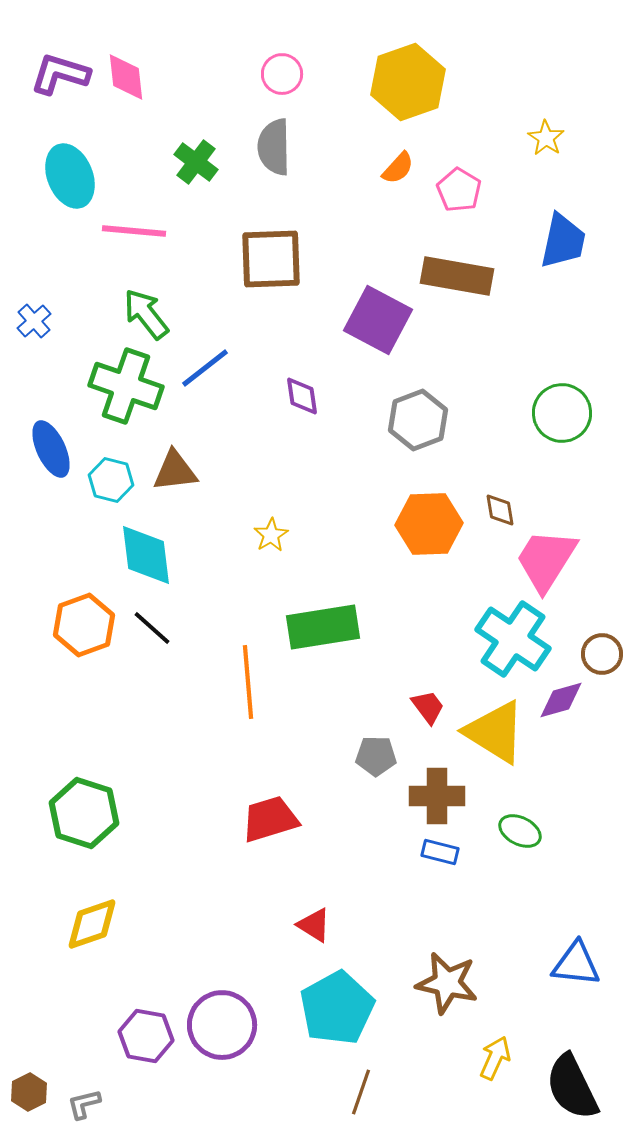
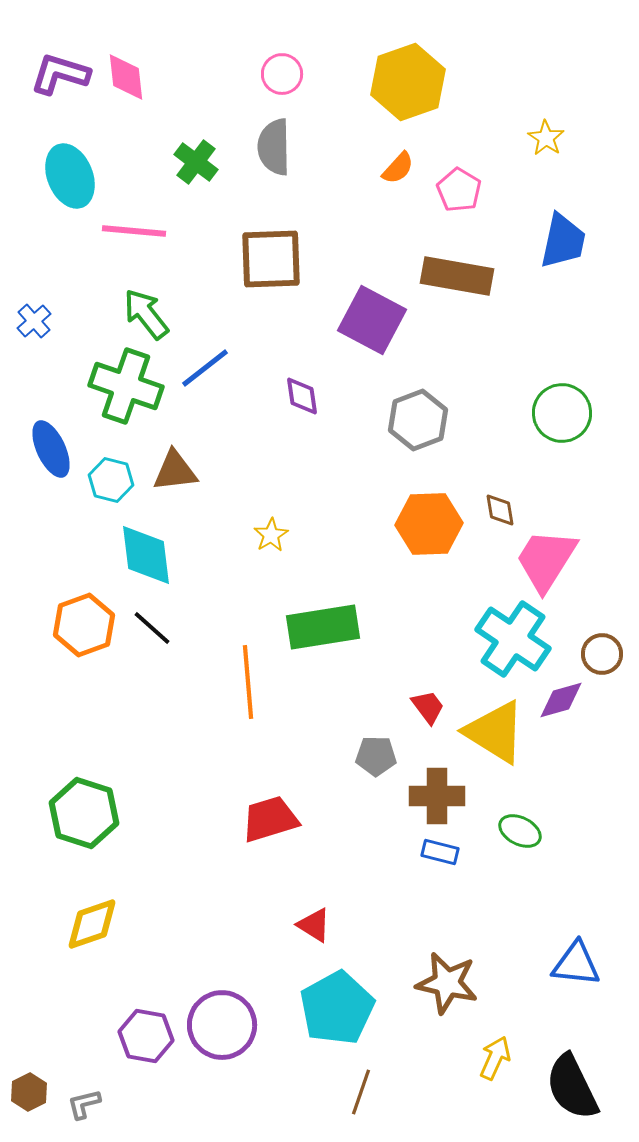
purple square at (378, 320): moved 6 px left
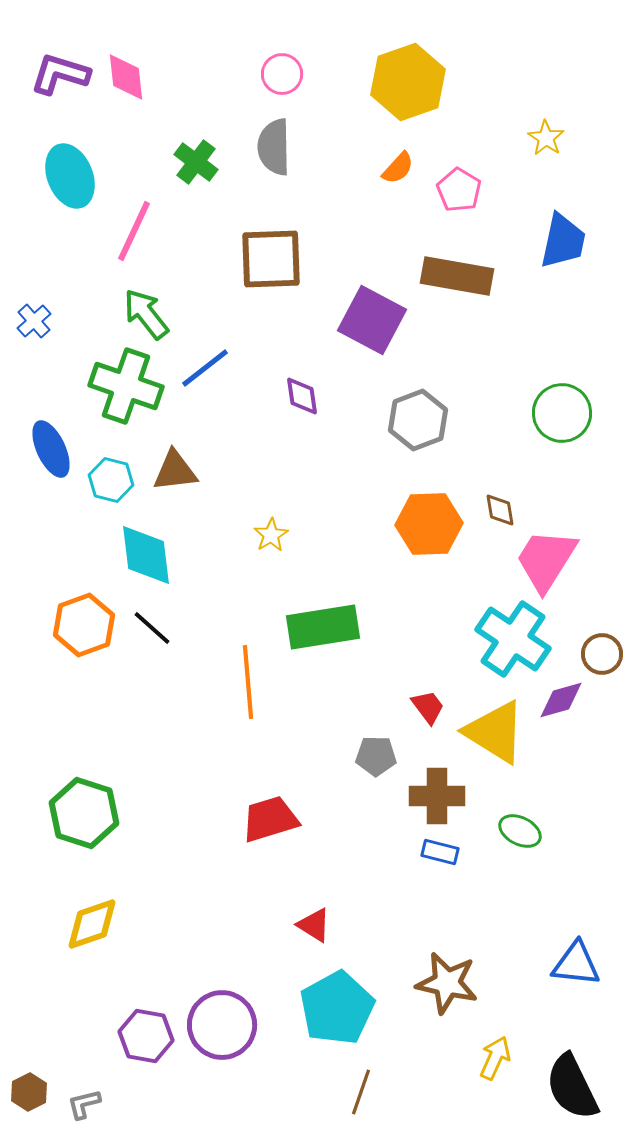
pink line at (134, 231): rotated 70 degrees counterclockwise
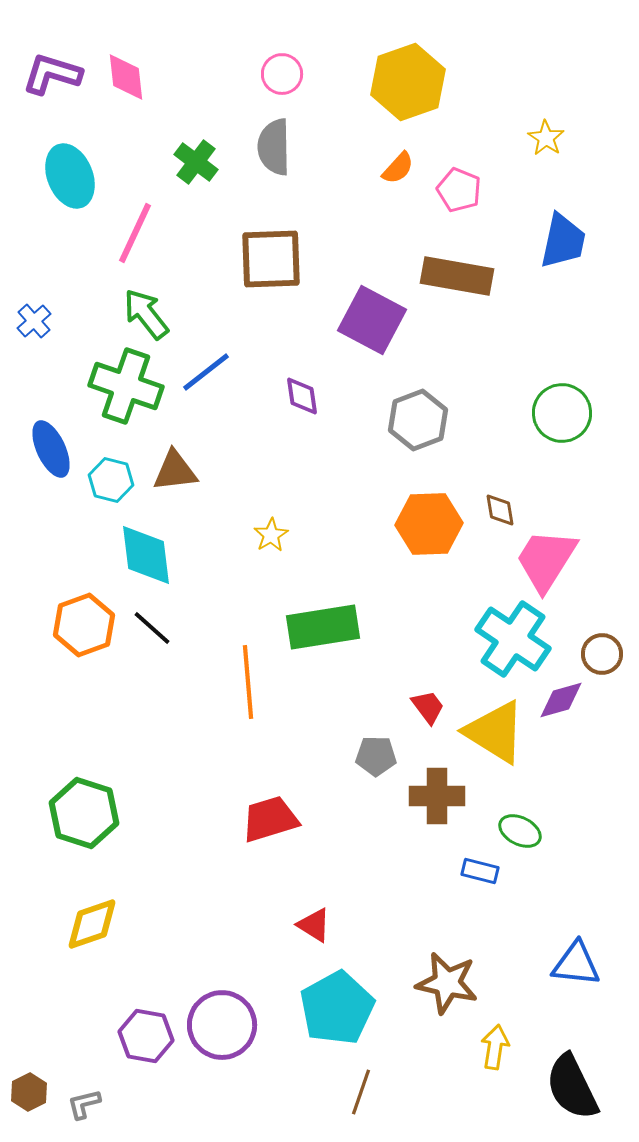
purple L-shape at (60, 74): moved 8 px left
pink pentagon at (459, 190): rotated 9 degrees counterclockwise
pink line at (134, 231): moved 1 px right, 2 px down
blue line at (205, 368): moved 1 px right, 4 px down
blue rectangle at (440, 852): moved 40 px right, 19 px down
yellow arrow at (495, 1058): moved 11 px up; rotated 15 degrees counterclockwise
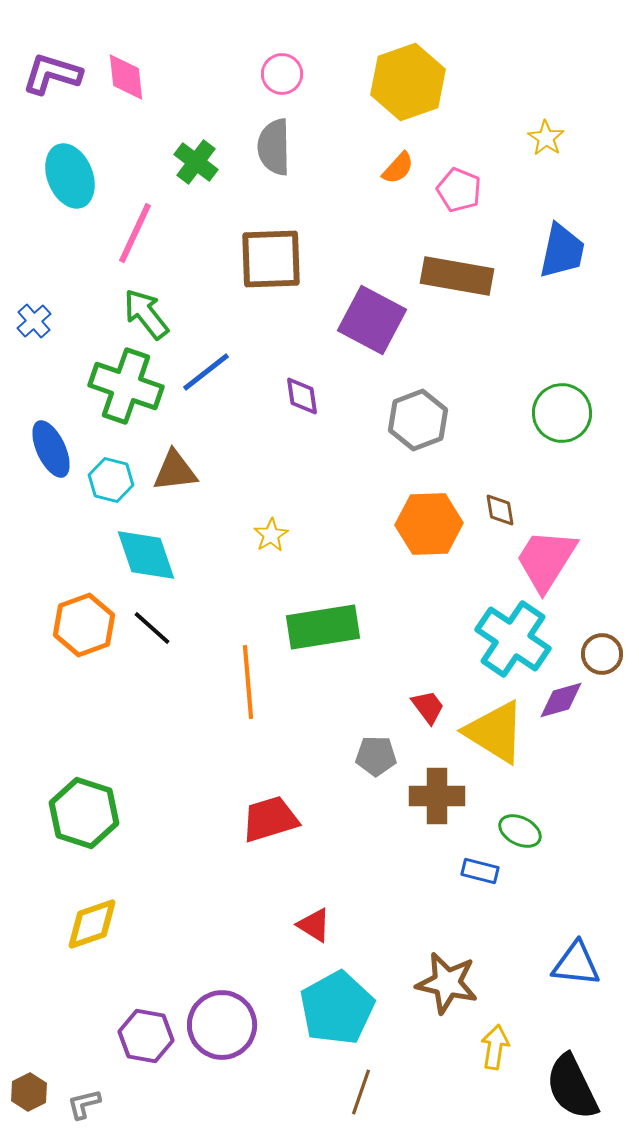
blue trapezoid at (563, 241): moved 1 px left, 10 px down
cyan diamond at (146, 555): rotated 12 degrees counterclockwise
